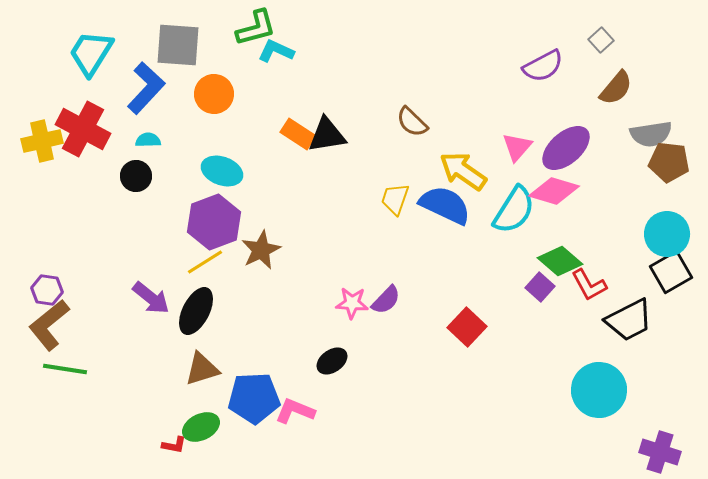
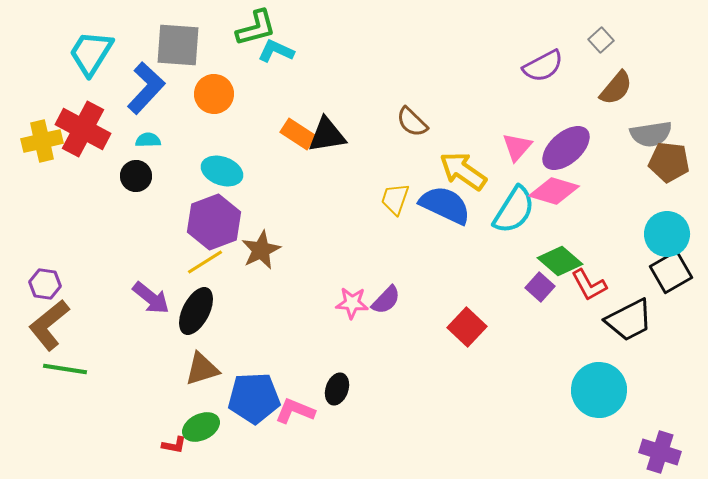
purple hexagon at (47, 290): moved 2 px left, 6 px up
black ellipse at (332, 361): moved 5 px right, 28 px down; rotated 36 degrees counterclockwise
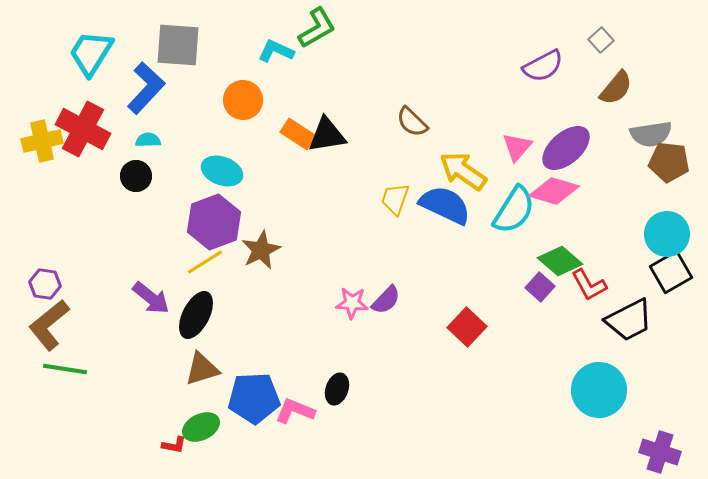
green L-shape at (256, 28): moved 61 px right; rotated 15 degrees counterclockwise
orange circle at (214, 94): moved 29 px right, 6 px down
black ellipse at (196, 311): moved 4 px down
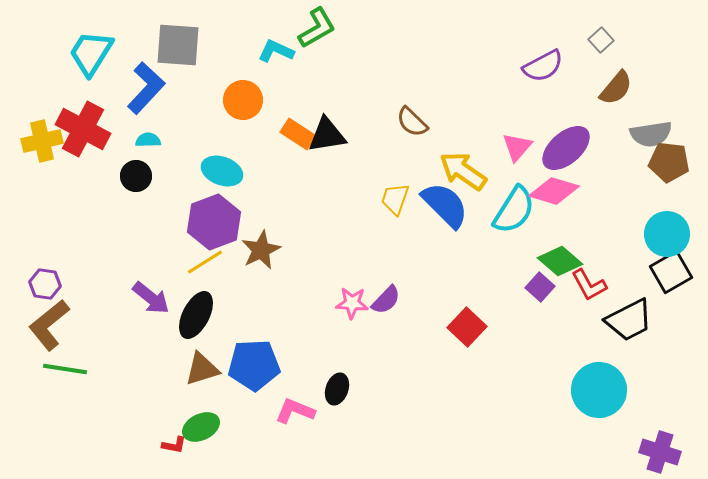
blue semicircle at (445, 205): rotated 20 degrees clockwise
blue pentagon at (254, 398): moved 33 px up
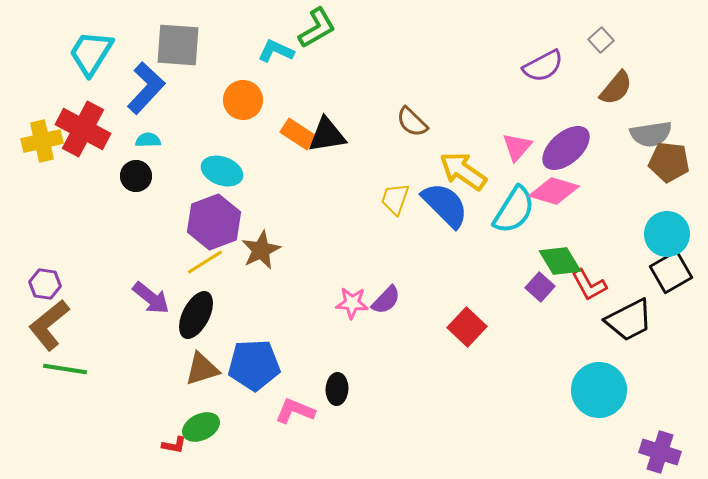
green diamond at (560, 261): rotated 18 degrees clockwise
black ellipse at (337, 389): rotated 16 degrees counterclockwise
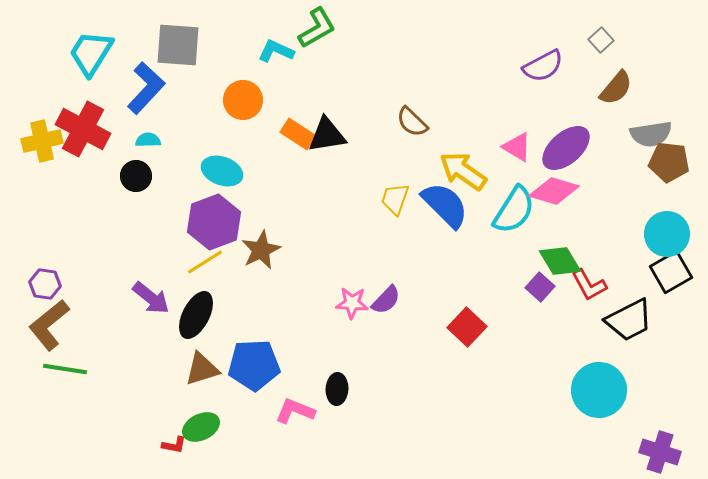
pink triangle at (517, 147): rotated 40 degrees counterclockwise
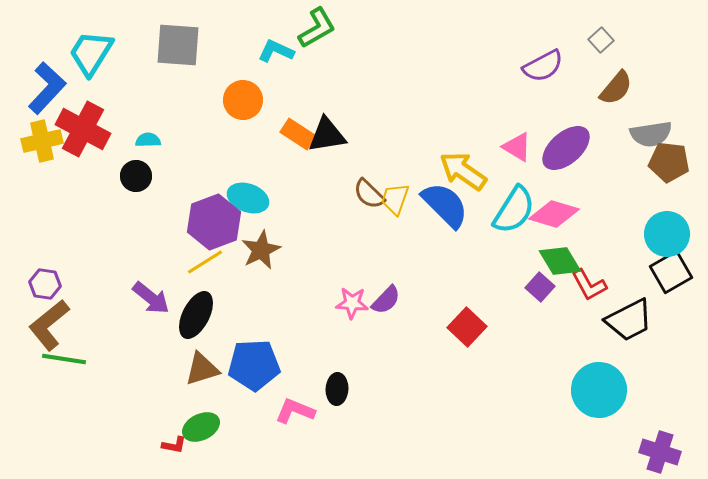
blue L-shape at (146, 88): moved 99 px left
brown semicircle at (412, 122): moved 43 px left, 72 px down
cyan ellipse at (222, 171): moved 26 px right, 27 px down
pink diamond at (554, 191): moved 23 px down
green line at (65, 369): moved 1 px left, 10 px up
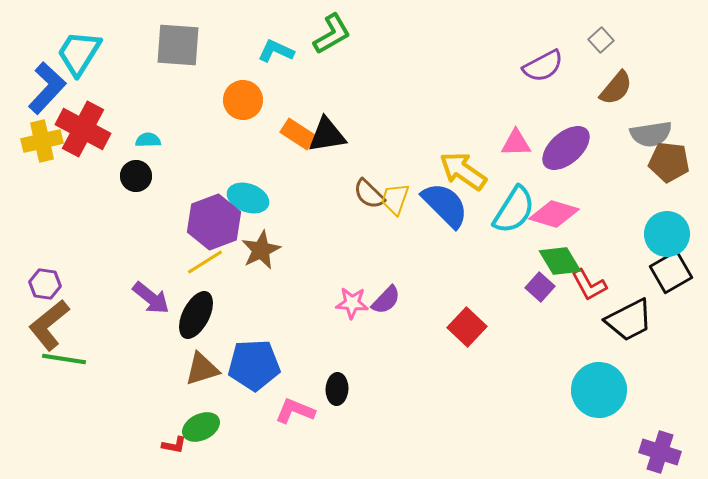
green L-shape at (317, 28): moved 15 px right, 6 px down
cyan trapezoid at (91, 53): moved 12 px left
pink triangle at (517, 147): moved 1 px left, 4 px up; rotated 32 degrees counterclockwise
